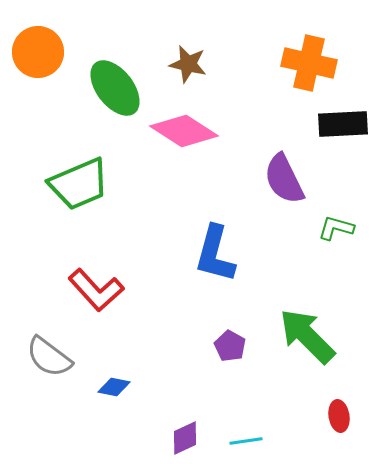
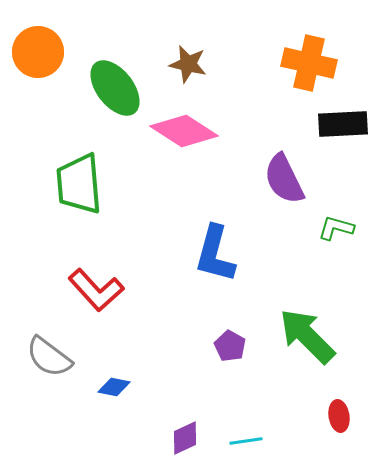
green trapezoid: rotated 108 degrees clockwise
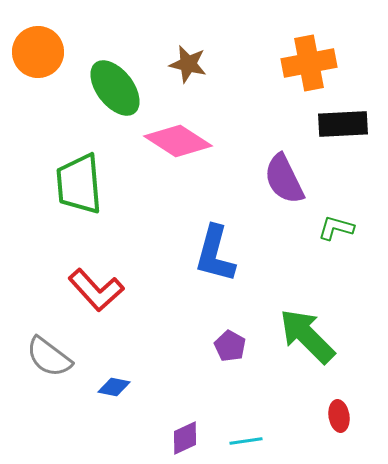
orange cross: rotated 24 degrees counterclockwise
pink diamond: moved 6 px left, 10 px down
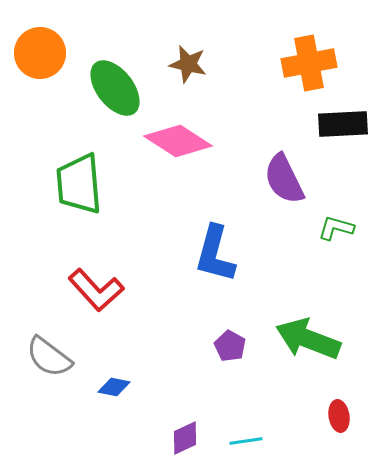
orange circle: moved 2 px right, 1 px down
green arrow: moved 1 px right, 3 px down; rotated 24 degrees counterclockwise
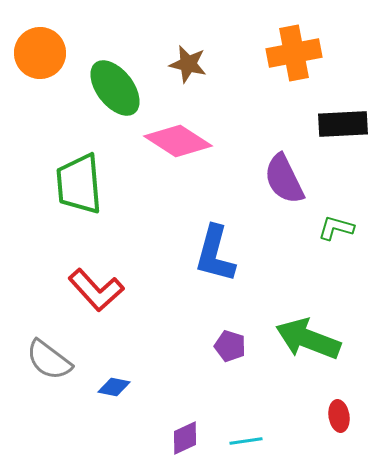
orange cross: moved 15 px left, 10 px up
purple pentagon: rotated 12 degrees counterclockwise
gray semicircle: moved 3 px down
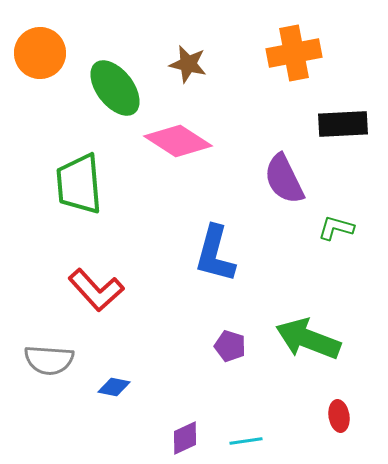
gray semicircle: rotated 33 degrees counterclockwise
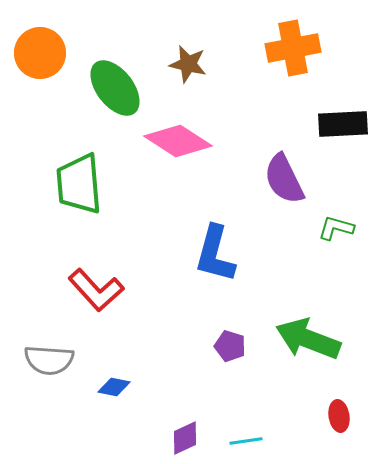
orange cross: moved 1 px left, 5 px up
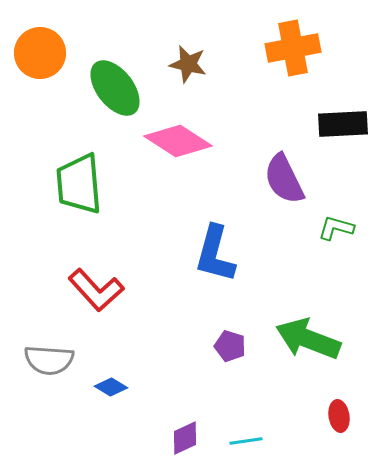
blue diamond: moved 3 px left; rotated 20 degrees clockwise
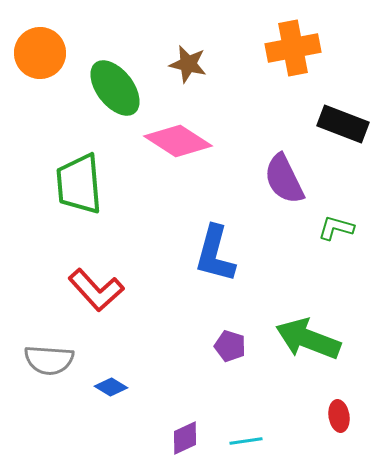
black rectangle: rotated 24 degrees clockwise
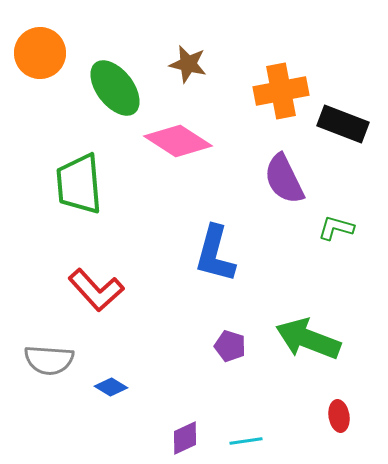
orange cross: moved 12 px left, 43 px down
